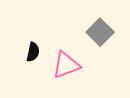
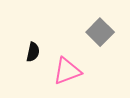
pink triangle: moved 1 px right, 6 px down
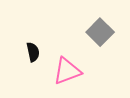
black semicircle: rotated 24 degrees counterclockwise
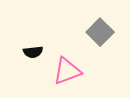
black semicircle: rotated 96 degrees clockwise
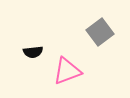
gray square: rotated 8 degrees clockwise
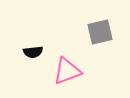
gray square: rotated 24 degrees clockwise
